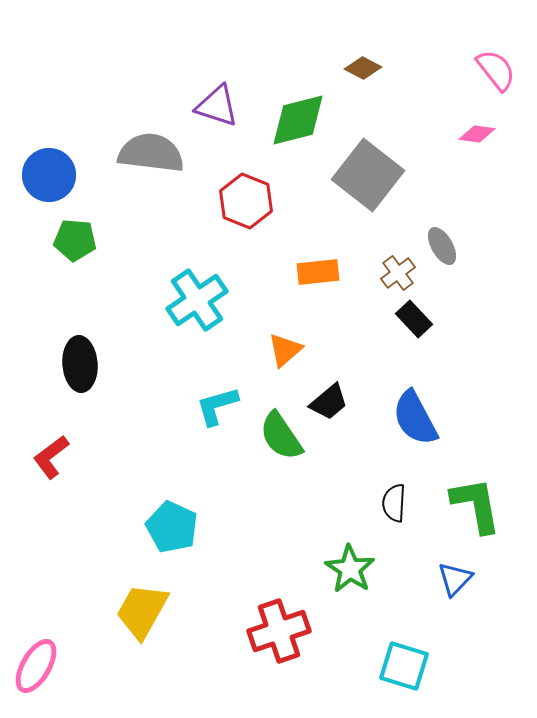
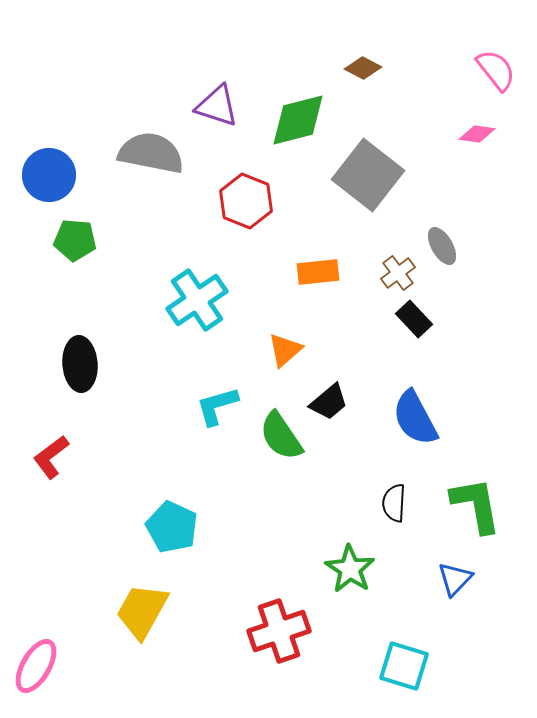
gray semicircle: rotated 4 degrees clockwise
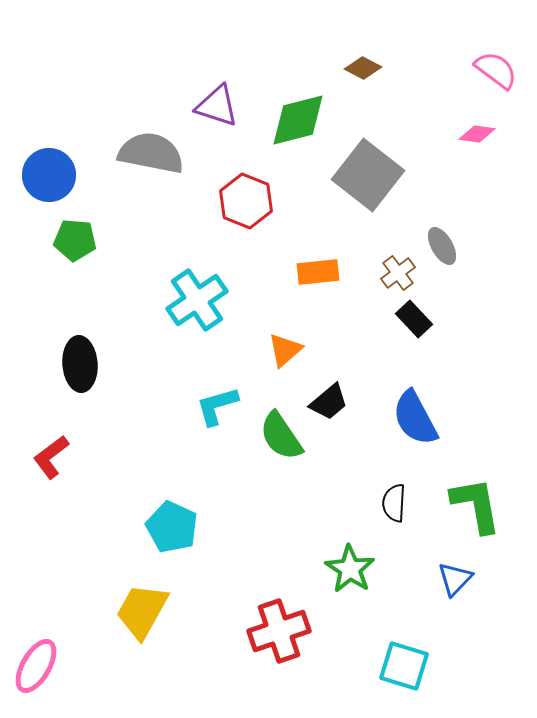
pink semicircle: rotated 15 degrees counterclockwise
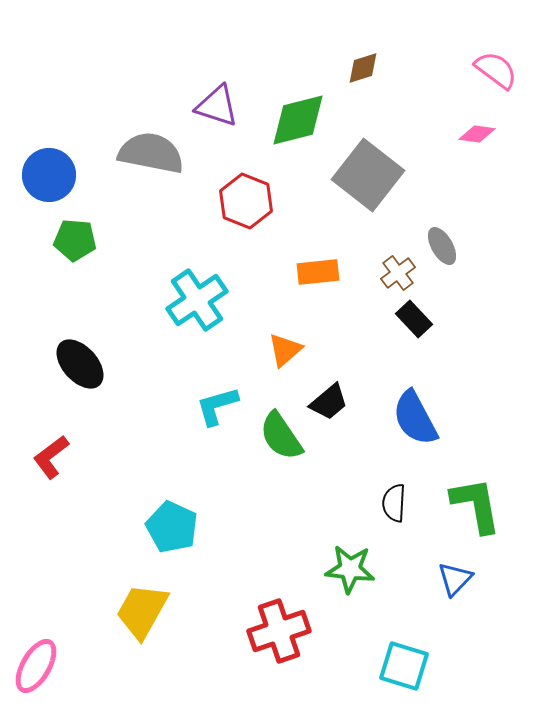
brown diamond: rotated 45 degrees counterclockwise
black ellipse: rotated 38 degrees counterclockwise
green star: rotated 27 degrees counterclockwise
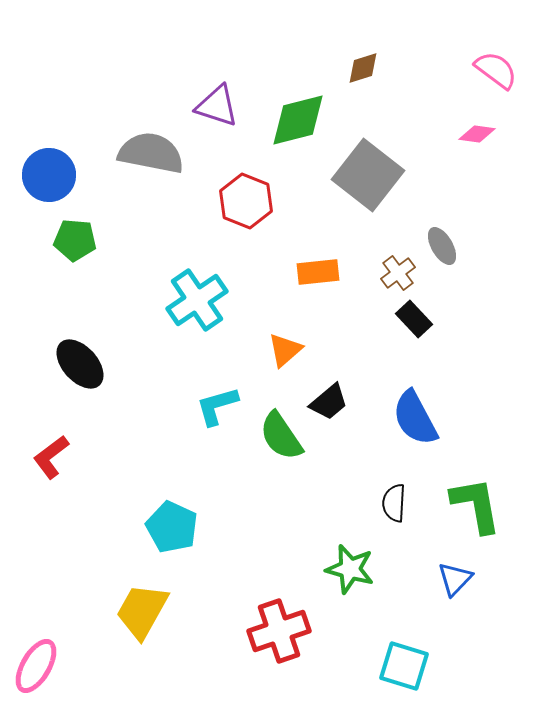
green star: rotated 9 degrees clockwise
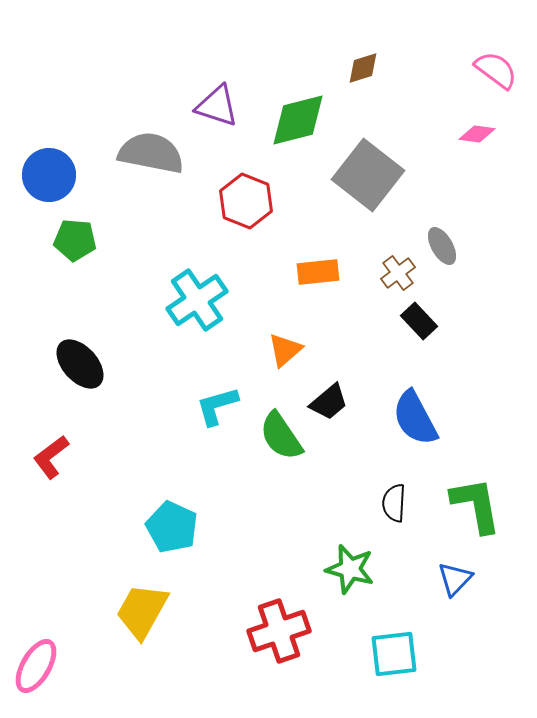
black rectangle: moved 5 px right, 2 px down
cyan square: moved 10 px left, 12 px up; rotated 24 degrees counterclockwise
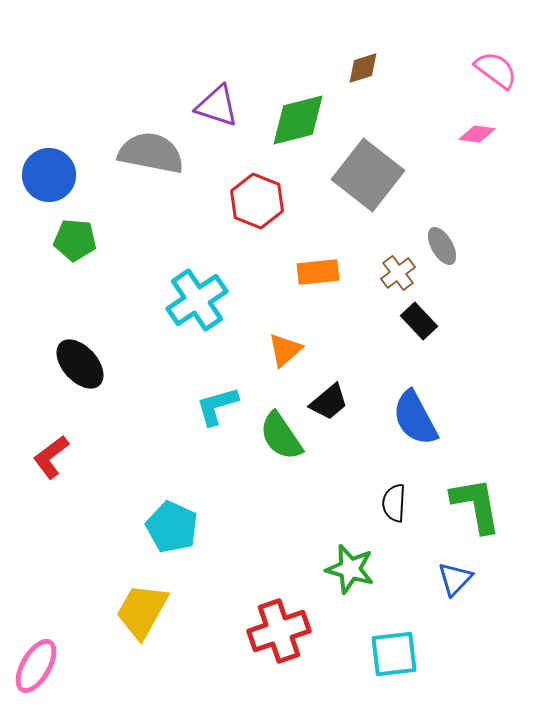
red hexagon: moved 11 px right
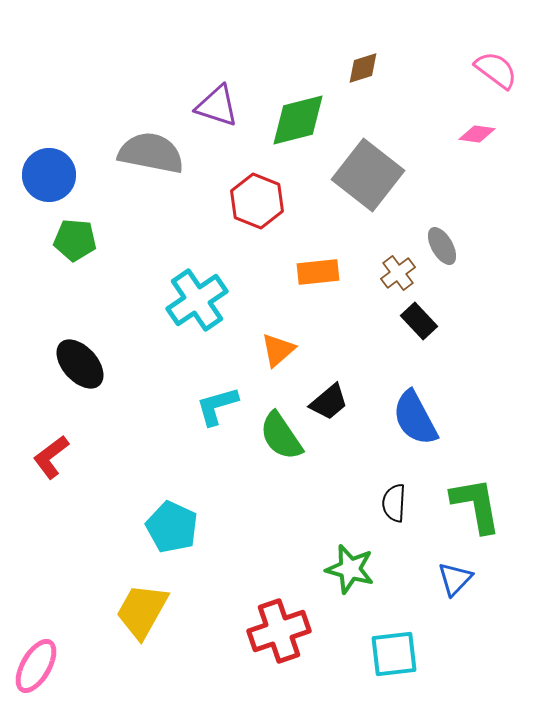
orange triangle: moved 7 px left
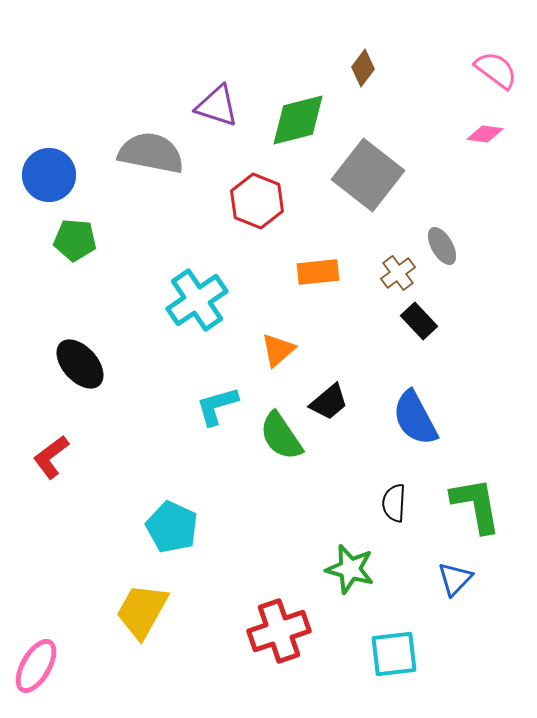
brown diamond: rotated 36 degrees counterclockwise
pink diamond: moved 8 px right
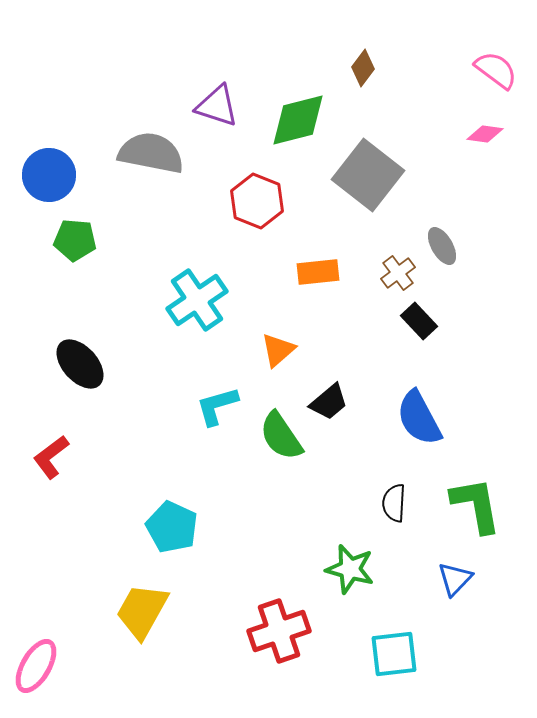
blue semicircle: moved 4 px right
